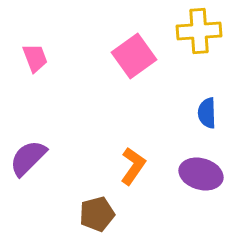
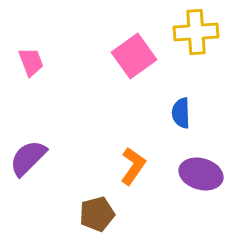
yellow cross: moved 3 px left, 1 px down
pink trapezoid: moved 4 px left, 4 px down
blue semicircle: moved 26 px left
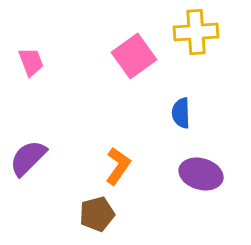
orange L-shape: moved 15 px left
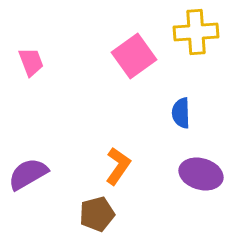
purple semicircle: moved 16 px down; rotated 15 degrees clockwise
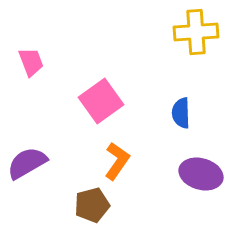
pink square: moved 33 px left, 45 px down
orange L-shape: moved 1 px left, 5 px up
purple semicircle: moved 1 px left, 11 px up
brown pentagon: moved 5 px left, 9 px up
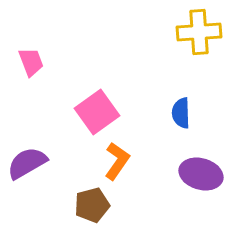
yellow cross: moved 3 px right
pink square: moved 4 px left, 11 px down
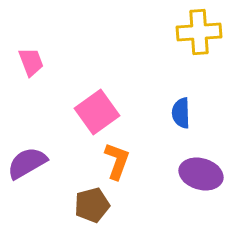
orange L-shape: rotated 15 degrees counterclockwise
